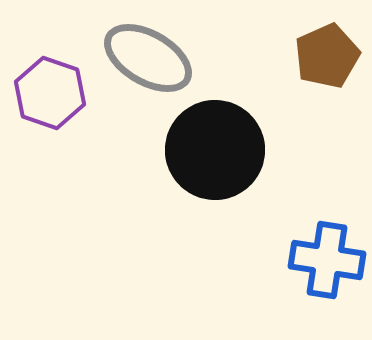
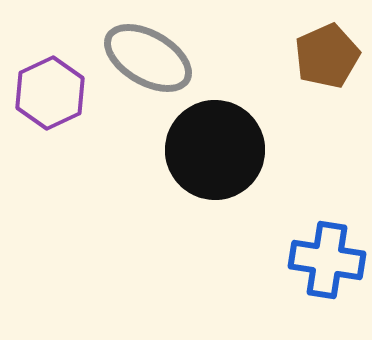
purple hexagon: rotated 16 degrees clockwise
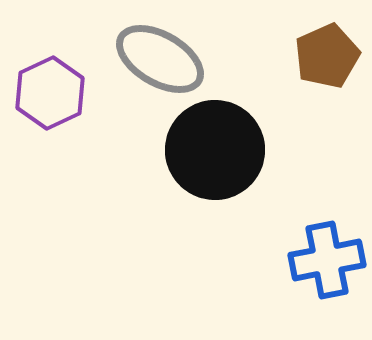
gray ellipse: moved 12 px right, 1 px down
blue cross: rotated 20 degrees counterclockwise
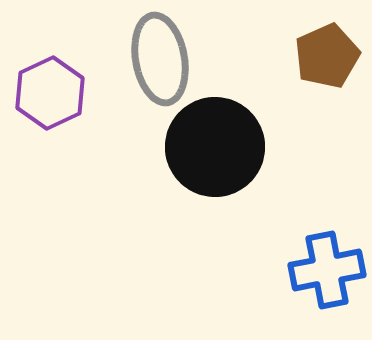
gray ellipse: rotated 50 degrees clockwise
black circle: moved 3 px up
blue cross: moved 10 px down
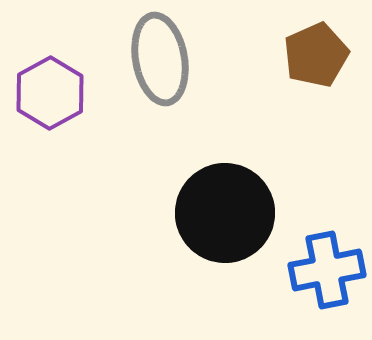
brown pentagon: moved 11 px left, 1 px up
purple hexagon: rotated 4 degrees counterclockwise
black circle: moved 10 px right, 66 px down
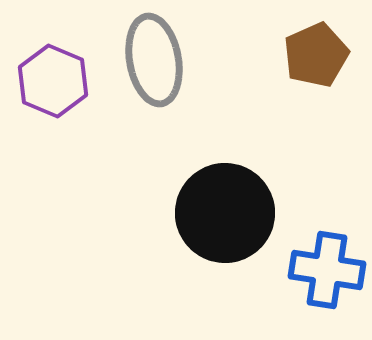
gray ellipse: moved 6 px left, 1 px down
purple hexagon: moved 3 px right, 12 px up; rotated 8 degrees counterclockwise
blue cross: rotated 20 degrees clockwise
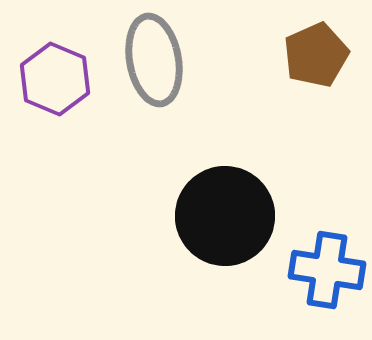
purple hexagon: moved 2 px right, 2 px up
black circle: moved 3 px down
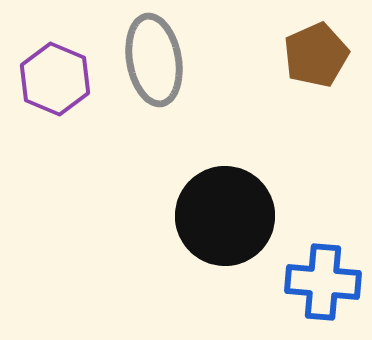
blue cross: moved 4 px left, 12 px down; rotated 4 degrees counterclockwise
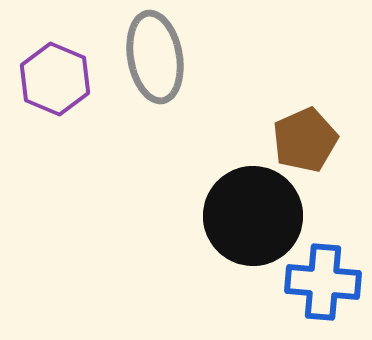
brown pentagon: moved 11 px left, 85 px down
gray ellipse: moved 1 px right, 3 px up
black circle: moved 28 px right
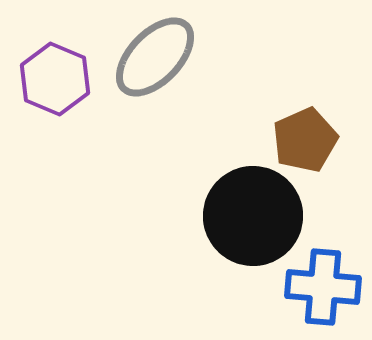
gray ellipse: rotated 54 degrees clockwise
blue cross: moved 5 px down
